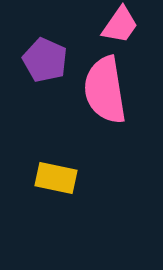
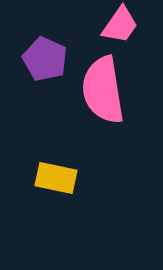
purple pentagon: moved 1 px up
pink semicircle: moved 2 px left
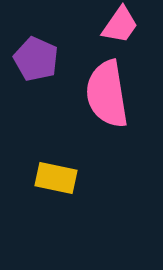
purple pentagon: moved 9 px left
pink semicircle: moved 4 px right, 4 px down
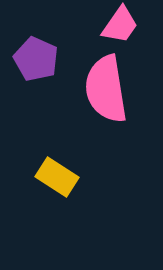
pink semicircle: moved 1 px left, 5 px up
yellow rectangle: moved 1 px right, 1 px up; rotated 21 degrees clockwise
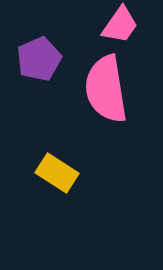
purple pentagon: moved 3 px right; rotated 24 degrees clockwise
yellow rectangle: moved 4 px up
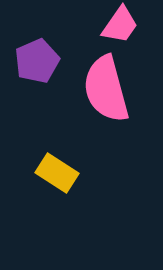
purple pentagon: moved 2 px left, 2 px down
pink semicircle: rotated 6 degrees counterclockwise
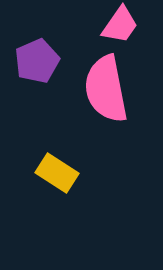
pink semicircle: rotated 4 degrees clockwise
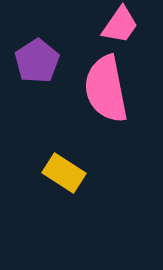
purple pentagon: rotated 9 degrees counterclockwise
yellow rectangle: moved 7 px right
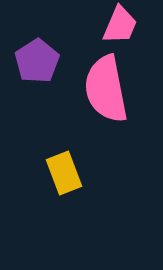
pink trapezoid: rotated 12 degrees counterclockwise
yellow rectangle: rotated 36 degrees clockwise
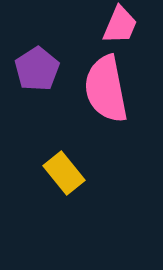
purple pentagon: moved 8 px down
yellow rectangle: rotated 18 degrees counterclockwise
